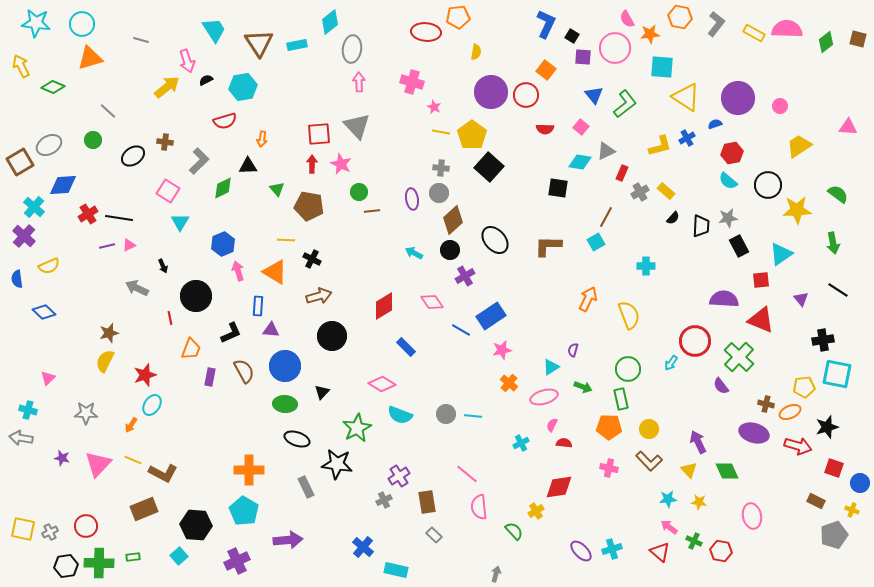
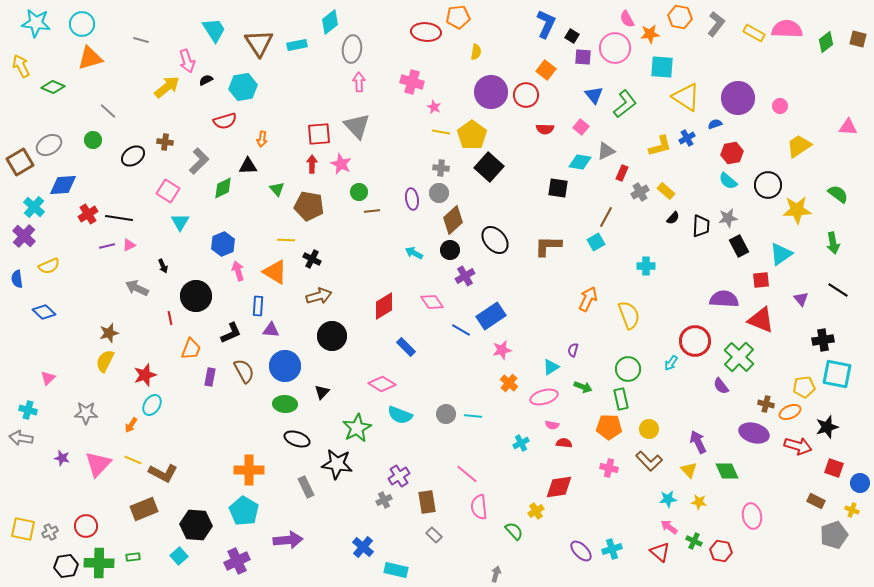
pink semicircle at (552, 425): rotated 104 degrees counterclockwise
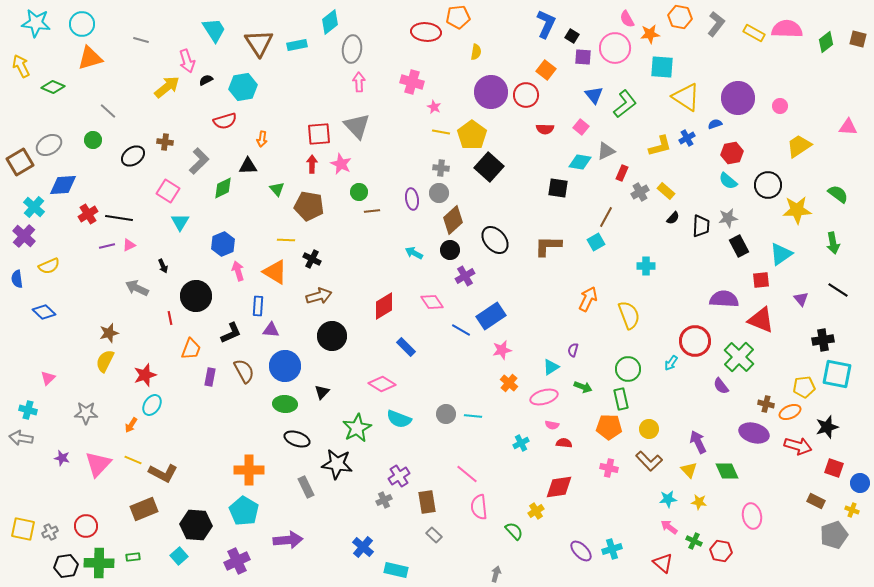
cyan semicircle at (400, 415): moved 1 px left, 4 px down
red triangle at (660, 552): moved 3 px right, 11 px down
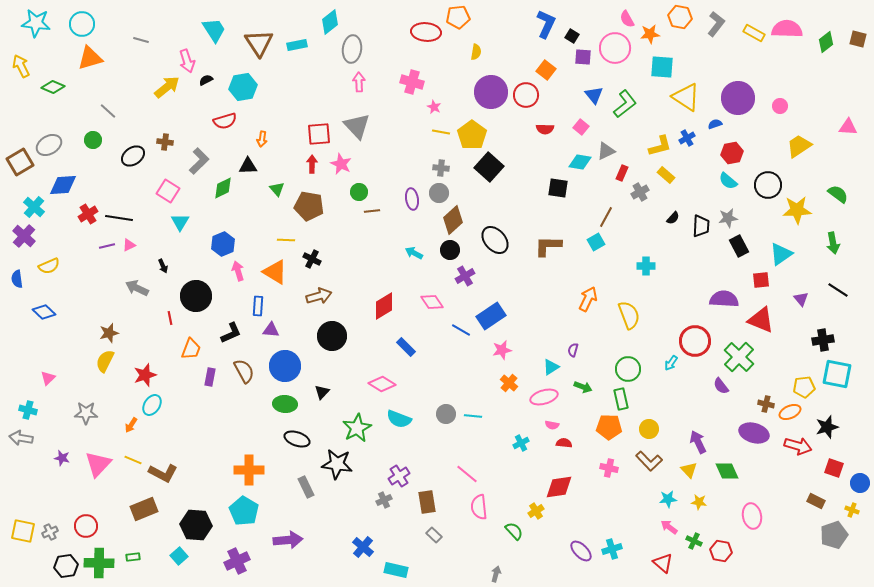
yellow rectangle at (666, 191): moved 16 px up
yellow square at (23, 529): moved 2 px down
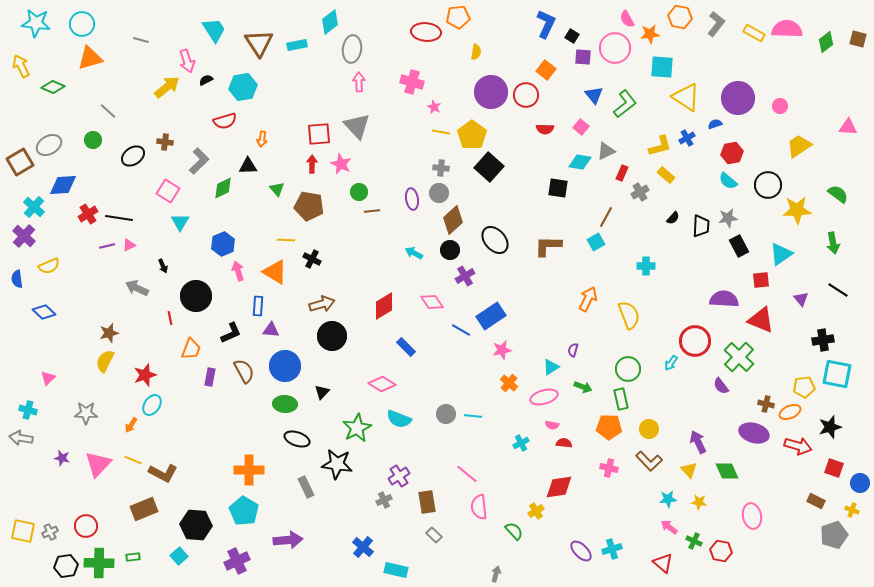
brown arrow at (319, 296): moved 3 px right, 8 px down
black star at (827, 427): moved 3 px right
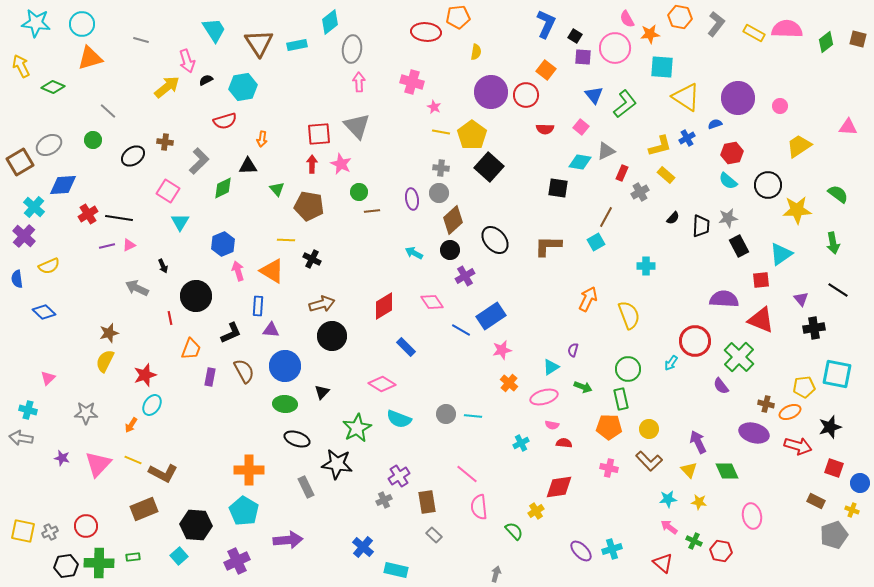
black square at (572, 36): moved 3 px right
orange triangle at (275, 272): moved 3 px left, 1 px up
black cross at (823, 340): moved 9 px left, 12 px up
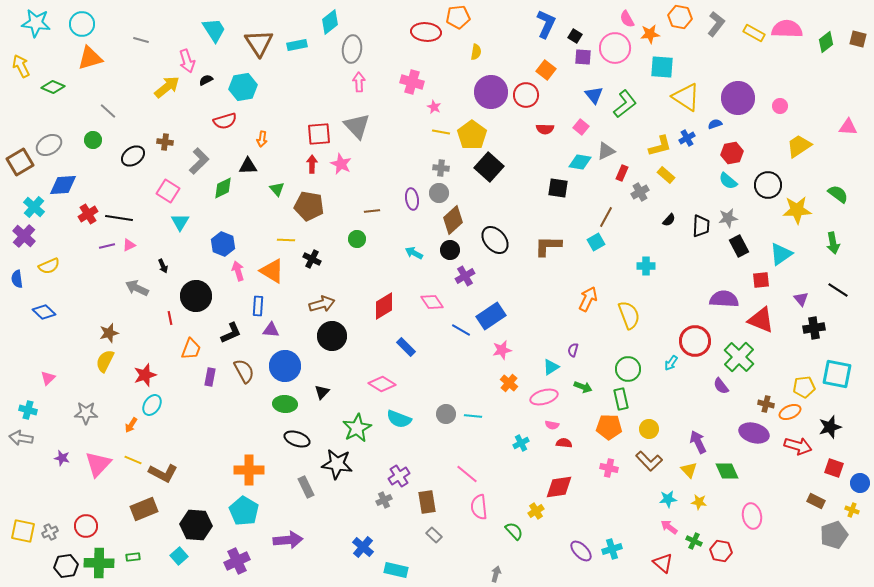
green circle at (359, 192): moved 2 px left, 47 px down
black semicircle at (673, 218): moved 4 px left, 2 px down
blue hexagon at (223, 244): rotated 15 degrees counterclockwise
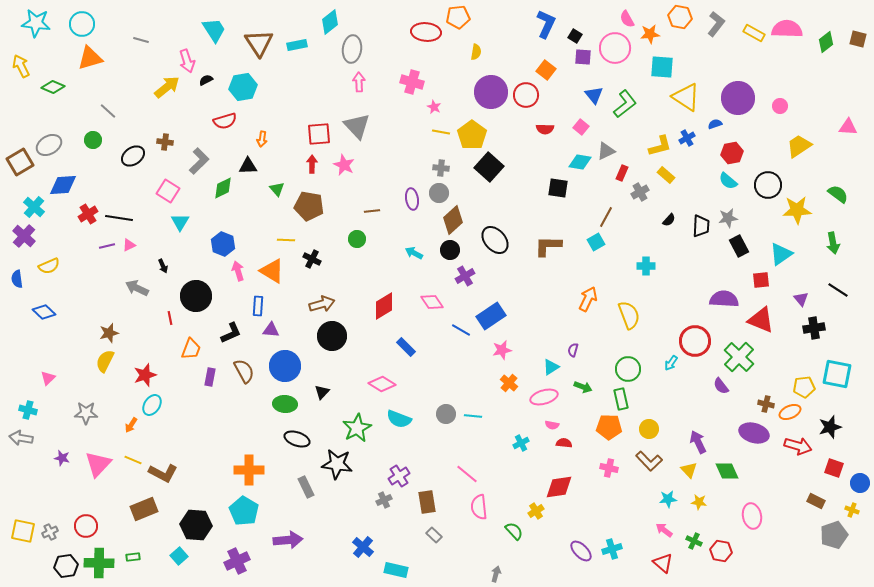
pink star at (341, 164): moved 3 px right, 1 px down
pink arrow at (669, 527): moved 5 px left, 3 px down
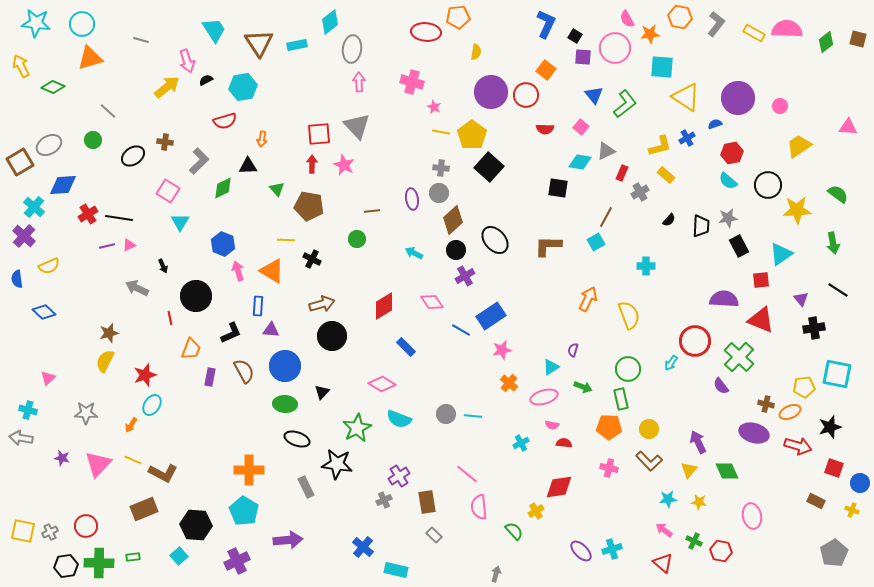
black circle at (450, 250): moved 6 px right
yellow triangle at (689, 470): rotated 24 degrees clockwise
gray pentagon at (834, 535): moved 18 px down; rotated 12 degrees counterclockwise
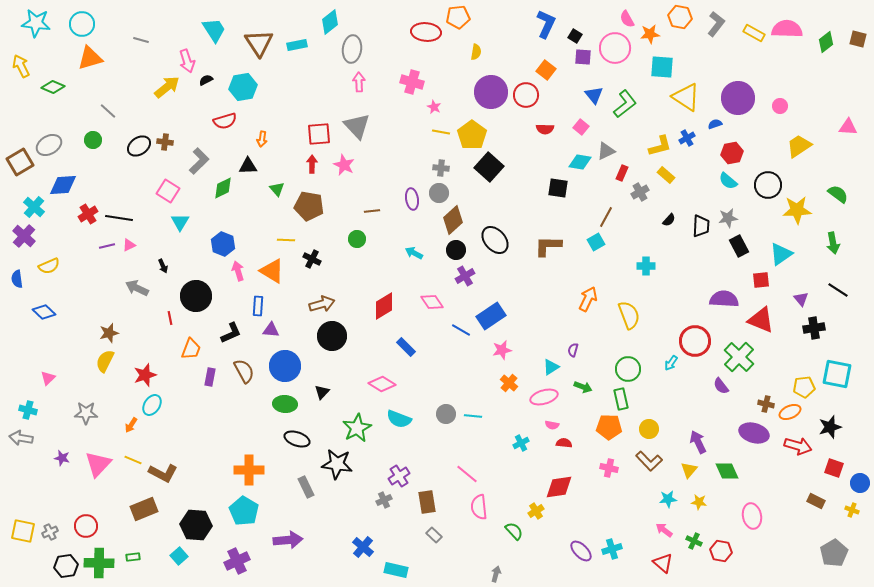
black ellipse at (133, 156): moved 6 px right, 10 px up
